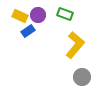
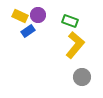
green rectangle: moved 5 px right, 7 px down
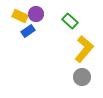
purple circle: moved 2 px left, 1 px up
green rectangle: rotated 21 degrees clockwise
yellow L-shape: moved 9 px right, 4 px down
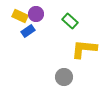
yellow L-shape: rotated 124 degrees counterclockwise
gray circle: moved 18 px left
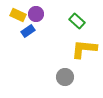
yellow rectangle: moved 2 px left, 1 px up
green rectangle: moved 7 px right
gray circle: moved 1 px right
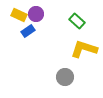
yellow rectangle: moved 1 px right
yellow L-shape: rotated 12 degrees clockwise
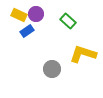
green rectangle: moved 9 px left
blue rectangle: moved 1 px left
yellow L-shape: moved 1 px left, 5 px down
gray circle: moved 13 px left, 8 px up
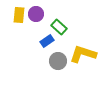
yellow rectangle: rotated 70 degrees clockwise
green rectangle: moved 9 px left, 6 px down
blue rectangle: moved 20 px right, 10 px down
gray circle: moved 6 px right, 8 px up
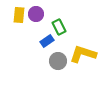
green rectangle: rotated 21 degrees clockwise
